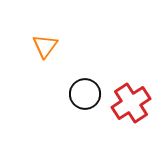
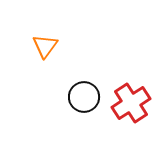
black circle: moved 1 px left, 3 px down
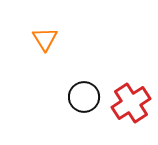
orange triangle: moved 7 px up; rotated 8 degrees counterclockwise
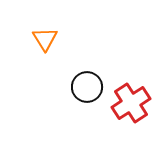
black circle: moved 3 px right, 10 px up
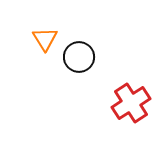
black circle: moved 8 px left, 30 px up
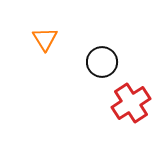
black circle: moved 23 px right, 5 px down
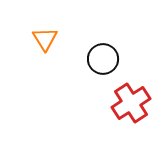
black circle: moved 1 px right, 3 px up
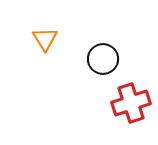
red cross: rotated 15 degrees clockwise
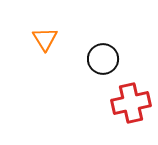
red cross: rotated 6 degrees clockwise
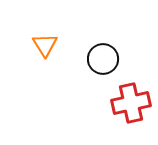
orange triangle: moved 6 px down
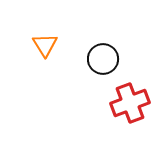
red cross: moved 1 px left; rotated 9 degrees counterclockwise
